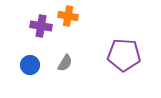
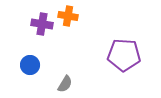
purple cross: moved 1 px right, 2 px up
gray semicircle: moved 21 px down
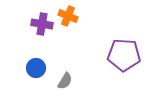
orange cross: rotated 12 degrees clockwise
blue circle: moved 6 px right, 3 px down
gray semicircle: moved 3 px up
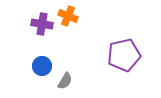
purple pentagon: rotated 16 degrees counterclockwise
blue circle: moved 6 px right, 2 px up
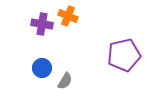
blue circle: moved 2 px down
